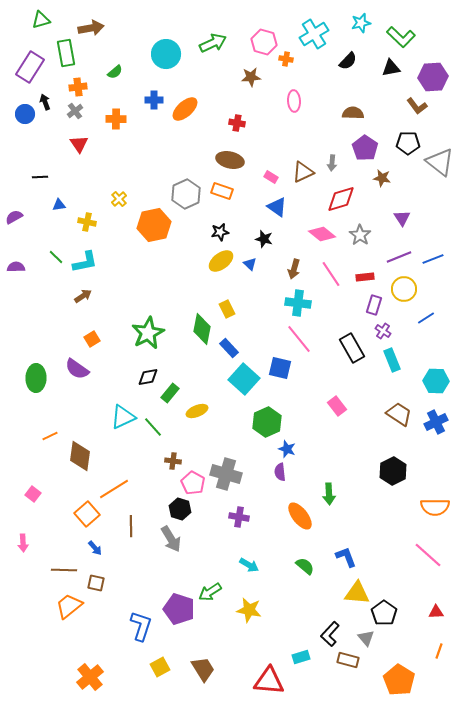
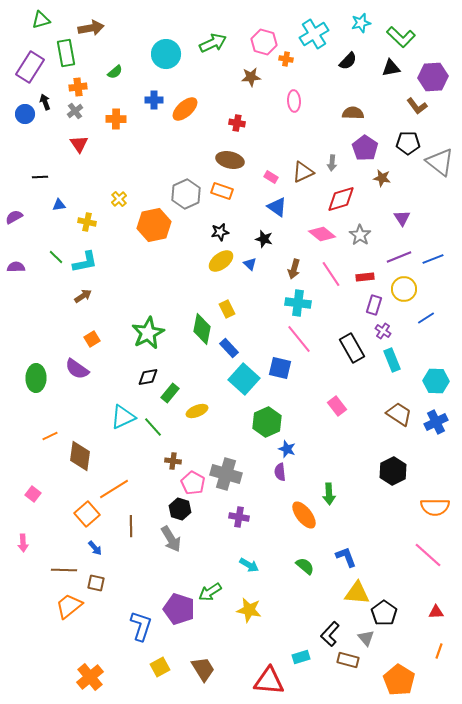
orange ellipse at (300, 516): moved 4 px right, 1 px up
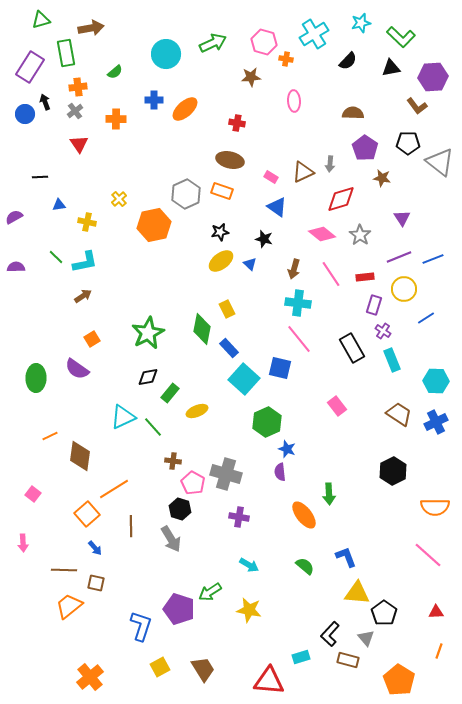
gray arrow at (332, 163): moved 2 px left, 1 px down
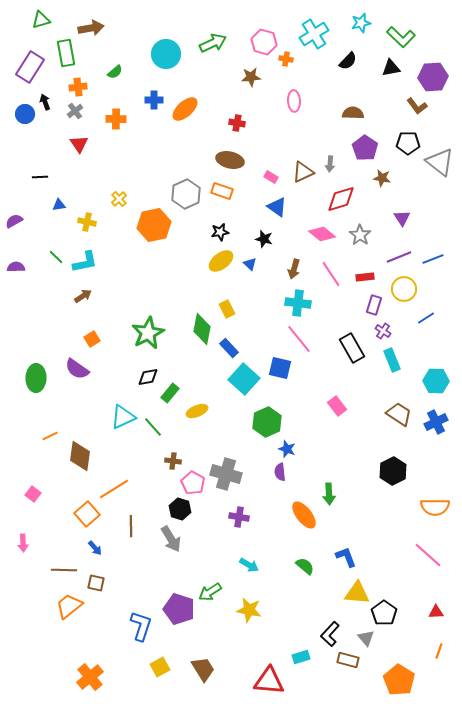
purple semicircle at (14, 217): moved 4 px down
